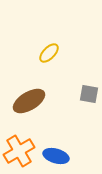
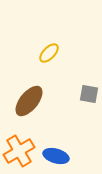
brown ellipse: rotated 20 degrees counterclockwise
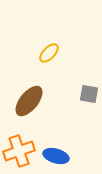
orange cross: rotated 12 degrees clockwise
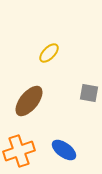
gray square: moved 1 px up
blue ellipse: moved 8 px right, 6 px up; rotated 20 degrees clockwise
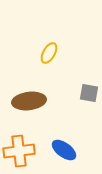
yellow ellipse: rotated 15 degrees counterclockwise
brown ellipse: rotated 44 degrees clockwise
orange cross: rotated 12 degrees clockwise
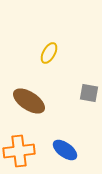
brown ellipse: rotated 40 degrees clockwise
blue ellipse: moved 1 px right
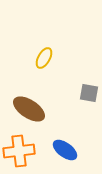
yellow ellipse: moved 5 px left, 5 px down
brown ellipse: moved 8 px down
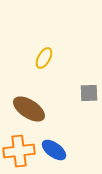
gray square: rotated 12 degrees counterclockwise
blue ellipse: moved 11 px left
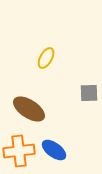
yellow ellipse: moved 2 px right
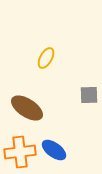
gray square: moved 2 px down
brown ellipse: moved 2 px left, 1 px up
orange cross: moved 1 px right, 1 px down
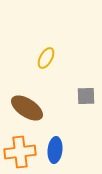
gray square: moved 3 px left, 1 px down
blue ellipse: moved 1 px right; rotated 60 degrees clockwise
